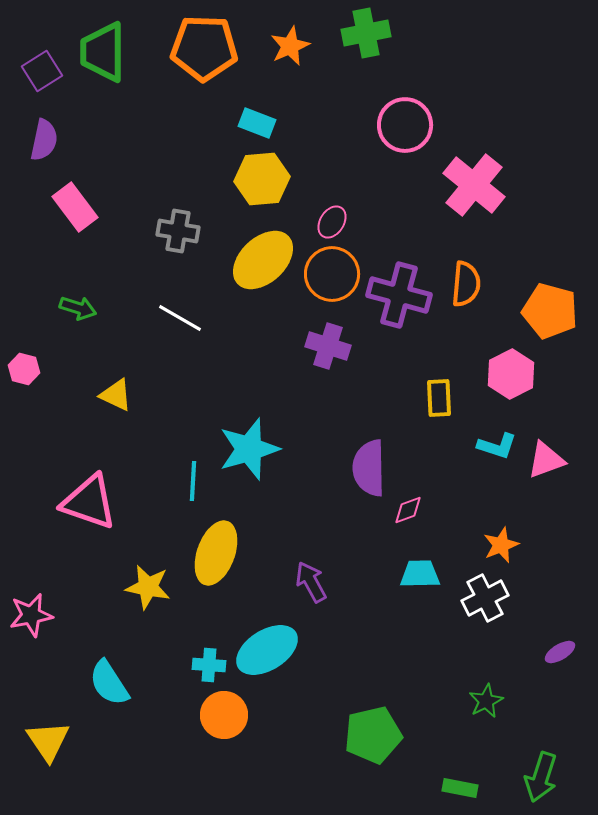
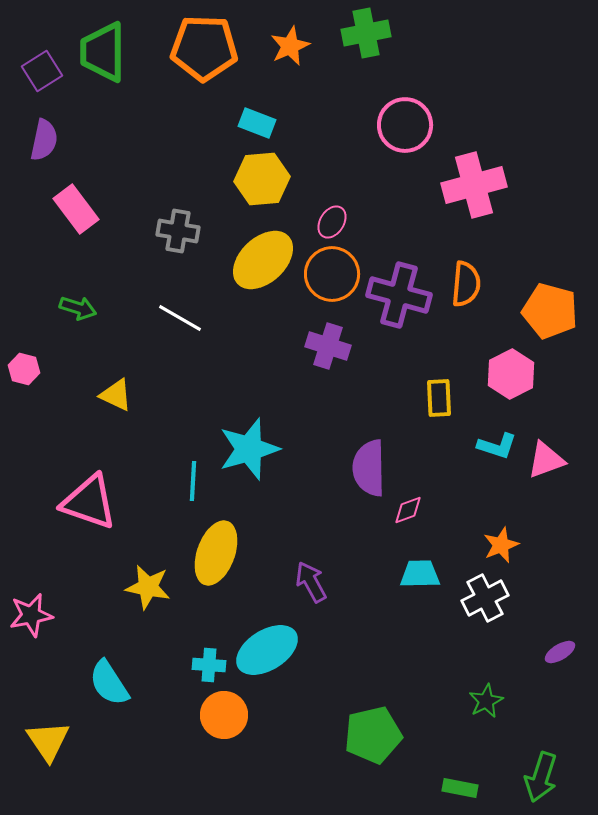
pink cross at (474, 185): rotated 36 degrees clockwise
pink rectangle at (75, 207): moved 1 px right, 2 px down
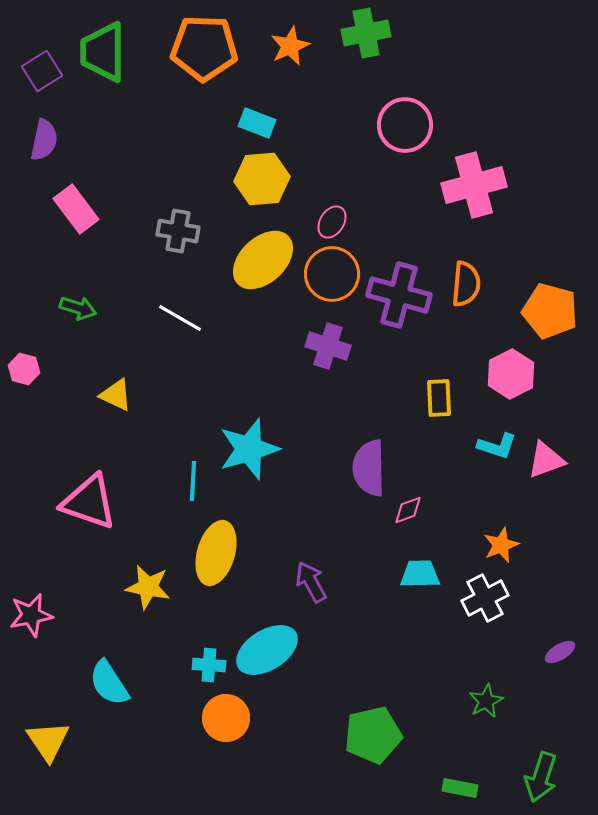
yellow ellipse at (216, 553): rotated 4 degrees counterclockwise
orange circle at (224, 715): moved 2 px right, 3 px down
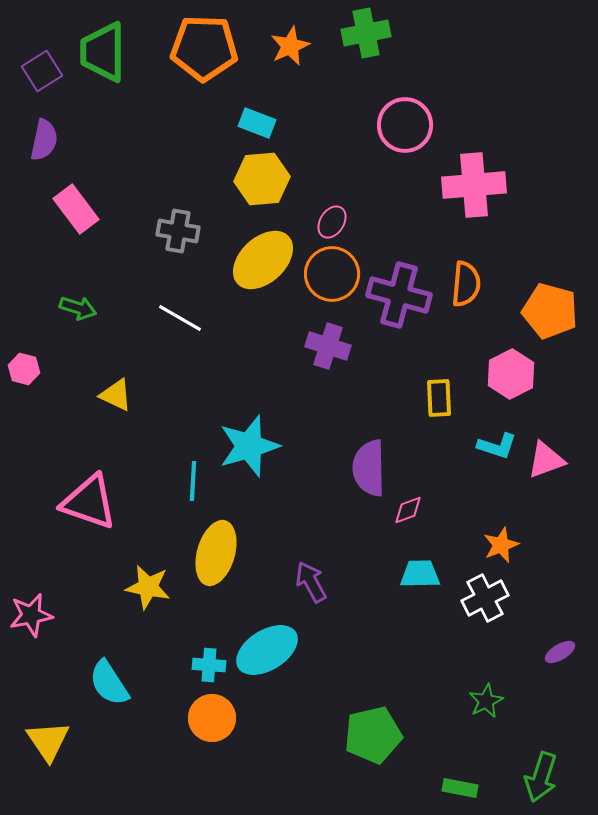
pink cross at (474, 185): rotated 10 degrees clockwise
cyan star at (249, 449): moved 3 px up
orange circle at (226, 718): moved 14 px left
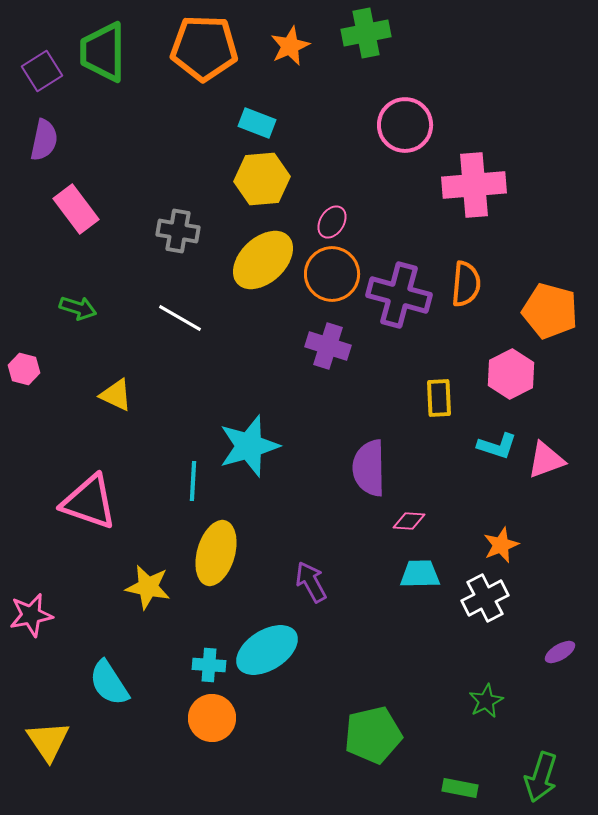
pink diamond at (408, 510): moved 1 px right, 11 px down; rotated 24 degrees clockwise
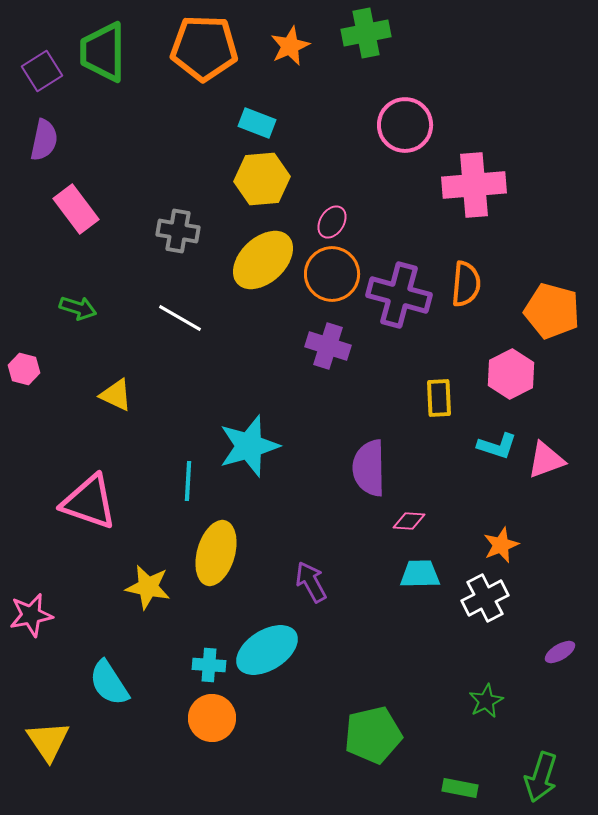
orange pentagon at (550, 311): moved 2 px right
cyan line at (193, 481): moved 5 px left
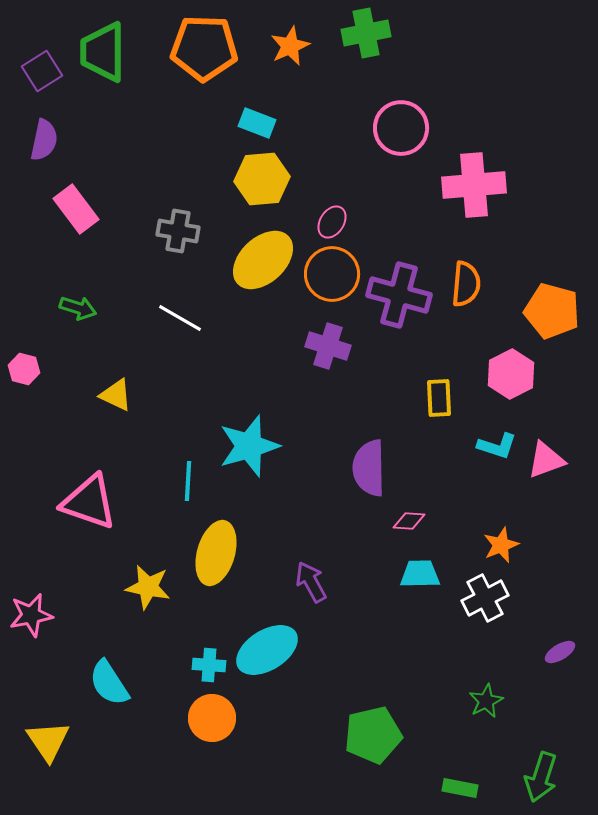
pink circle at (405, 125): moved 4 px left, 3 px down
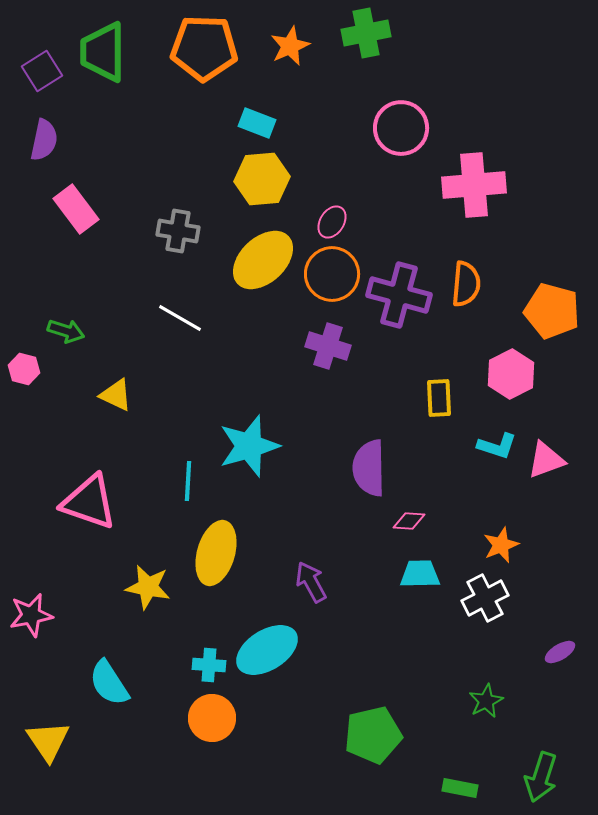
green arrow at (78, 308): moved 12 px left, 23 px down
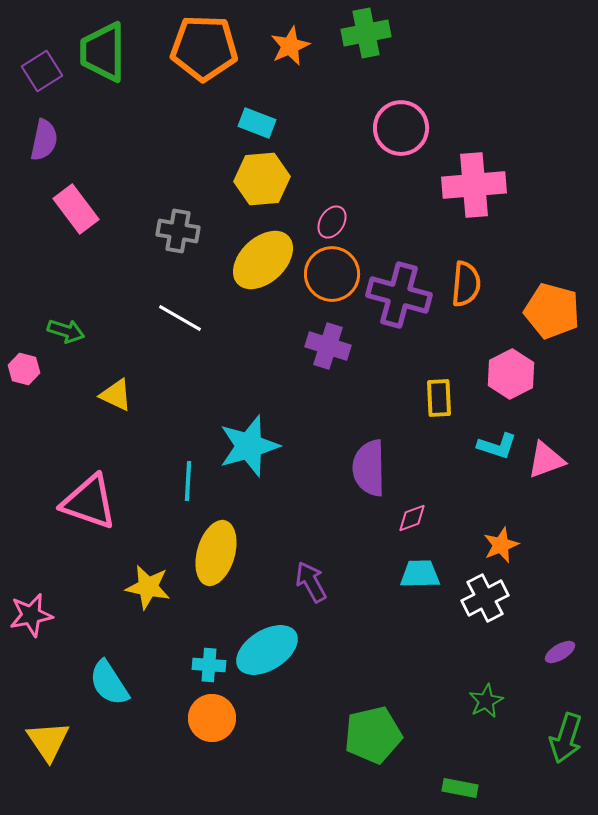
pink diamond at (409, 521): moved 3 px right, 3 px up; rotated 24 degrees counterclockwise
green arrow at (541, 777): moved 25 px right, 39 px up
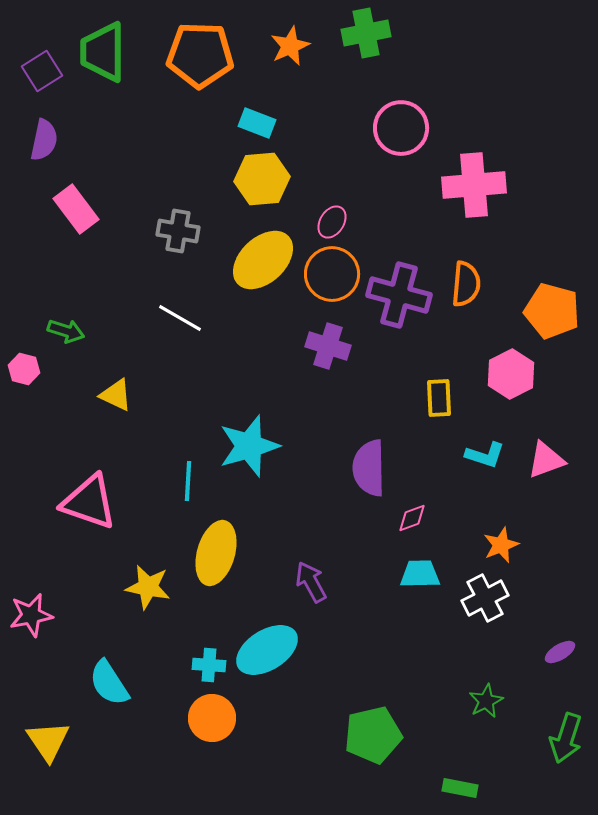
orange pentagon at (204, 48): moved 4 px left, 7 px down
cyan L-shape at (497, 446): moved 12 px left, 9 px down
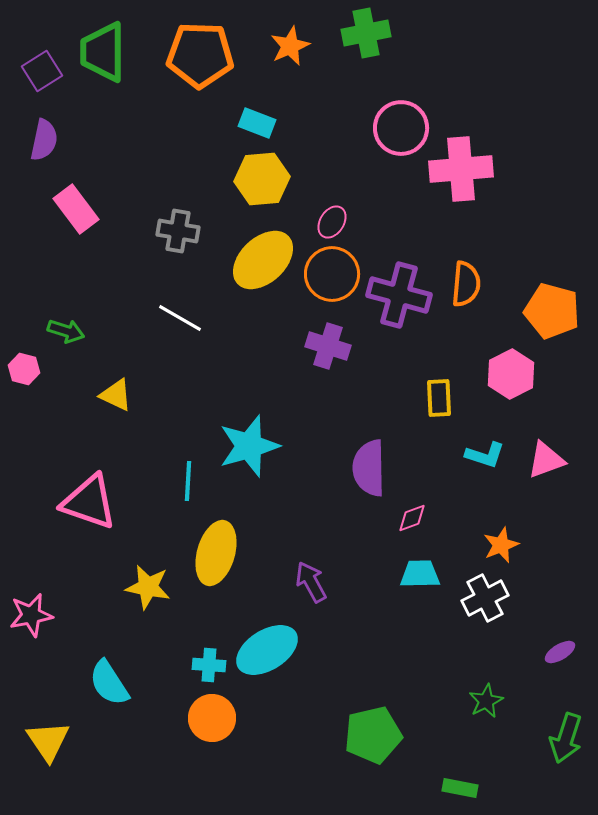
pink cross at (474, 185): moved 13 px left, 16 px up
